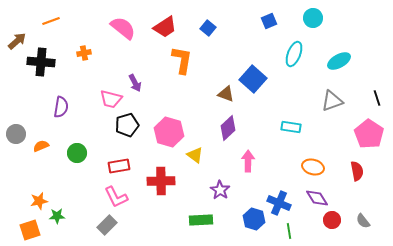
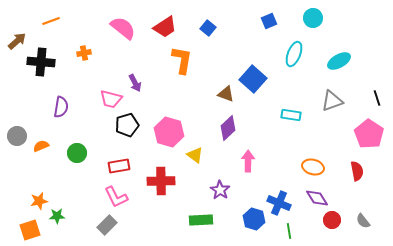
cyan rectangle at (291, 127): moved 12 px up
gray circle at (16, 134): moved 1 px right, 2 px down
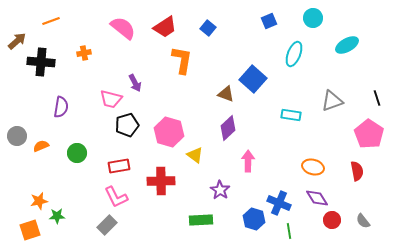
cyan ellipse at (339, 61): moved 8 px right, 16 px up
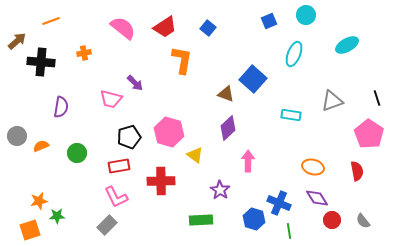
cyan circle at (313, 18): moved 7 px left, 3 px up
purple arrow at (135, 83): rotated 18 degrees counterclockwise
black pentagon at (127, 125): moved 2 px right, 12 px down
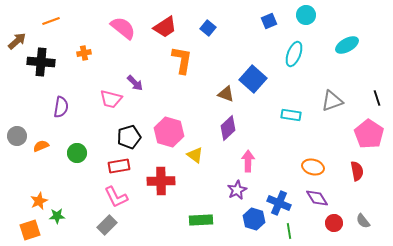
purple star at (220, 190): moved 17 px right; rotated 12 degrees clockwise
orange star at (39, 201): rotated 12 degrees counterclockwise
red circle at (332, 220): moved 2 px right, 3 px down
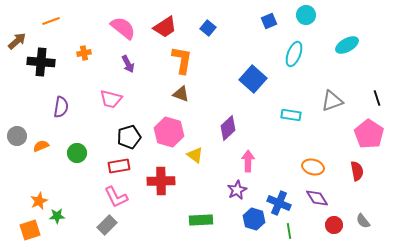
purple arrow at (135, 83): moved 7 px left, 19 px up; rotated 18 degrees clockwise
brown triangle at (226, 94): moved 45 px left
red circle at (334, 223): moved 2 px down
